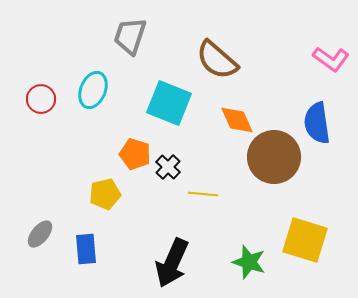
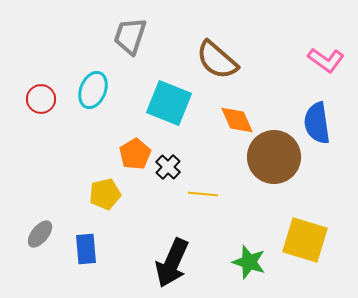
pink L-shape: moved 5 px left, 1 px down
orange pentagon: rotated 24 degrees clockwise
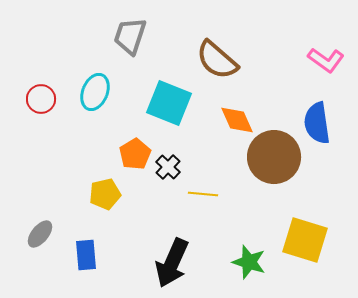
cyan ellipse: moved 2 px right, 2 px down
blue rectangle: moved 6 px down
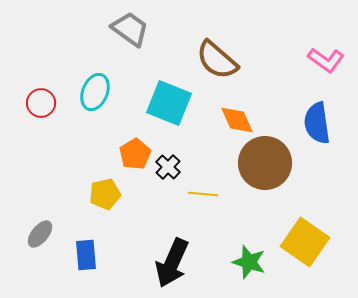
gray trapezoid: moved 7 px up; rotated 108 degrees clockwise
red circle: moved 4 px down
brown circle: moved 9 px left, 6 px down
yellow square: moved 2 px down; rotated 18 degrees clockwise
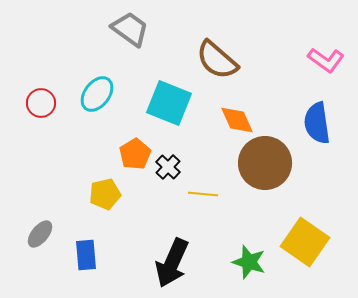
cyan ellipse: moved 2 px right, 2 px down; rotated 15 degrees clockwise
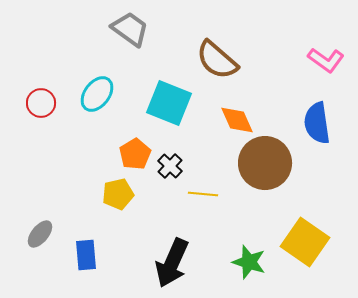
black cross: moved 2 px right, 1 px up
yellow pentagon: moved 13 px right
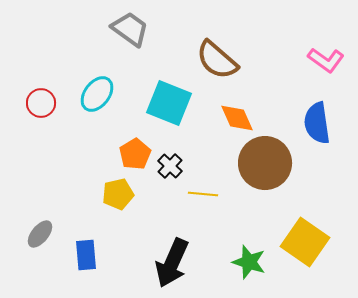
orange diamond: moved 2 px up
